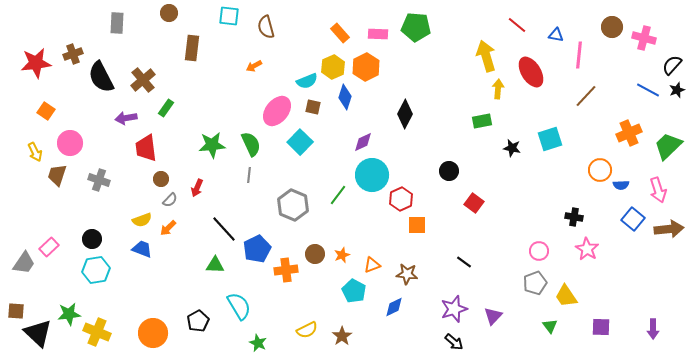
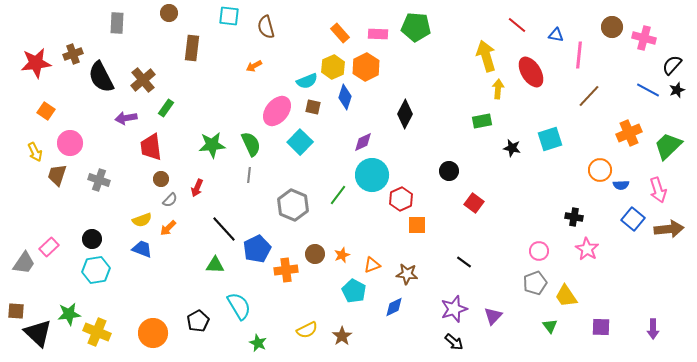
brown line at (586, 96): moved 3 px right
red trapezoid at (146, 148): moved 5 px right, 1 px up
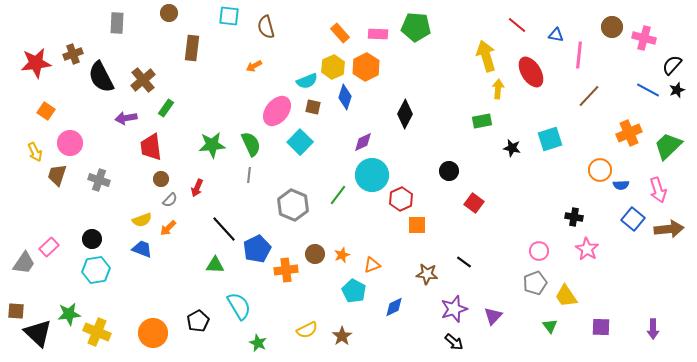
brown star at (407, 274): moved 20 px right
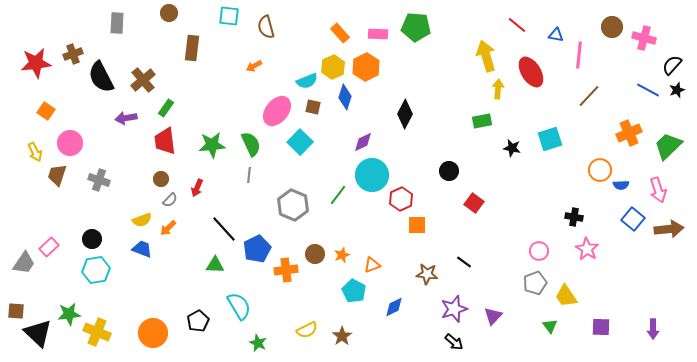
red trapezoid at (151, 147): moved 14 px right, 6 px up
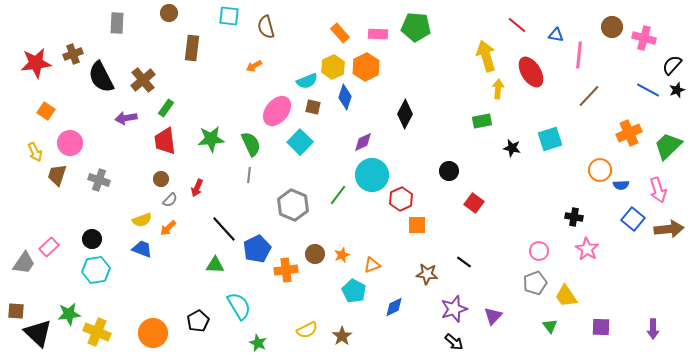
green star at (212, 145): moved 1 px left, 6 px up
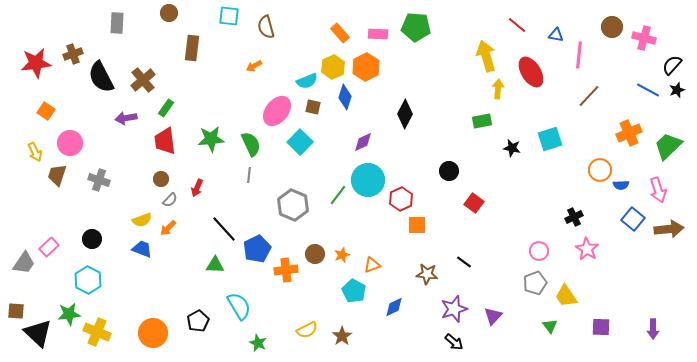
cyan circle at (372, 175): moved 4 px left, 5 px down
black cross at (574, 217): rotated 36 degrees counterclockwise
cyan hexagon at (96, 270): moved 8 px left, 10 px down; rotated 24 degrees counterclockwise
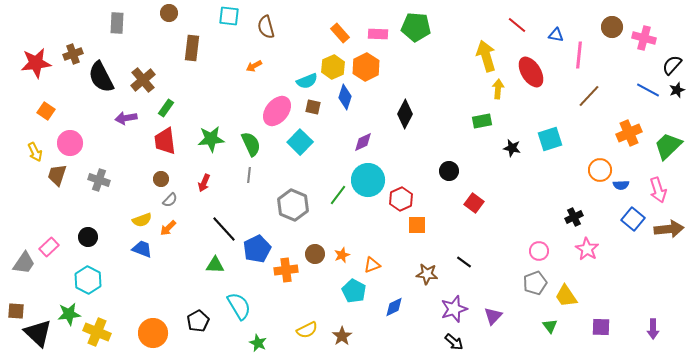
red arrow at (197, 188): moved 7 px right, 5 px up
black circle at (92, 239): moved 4 px left, 2 px up
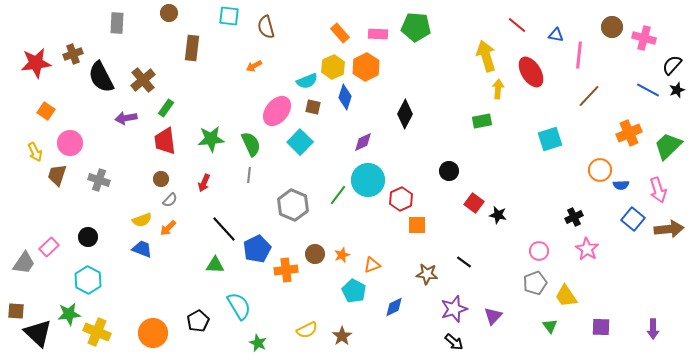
black star at (512, 148): moved 14 px left, 67 px down
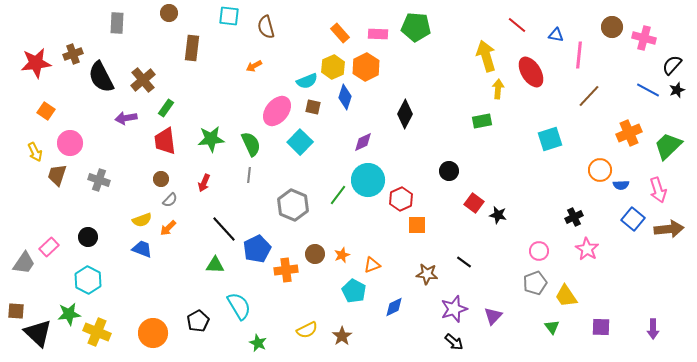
green triangle at (550, 326): moved 2 px right, 1 px down
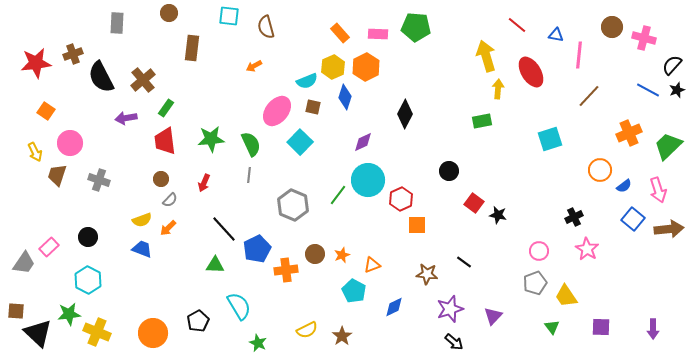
blue semicircle at (621, 185): moved 3 px right, 1 px down; rotated 35 degrees counterclockwise
purple star at (454, 309): moved 4 px left
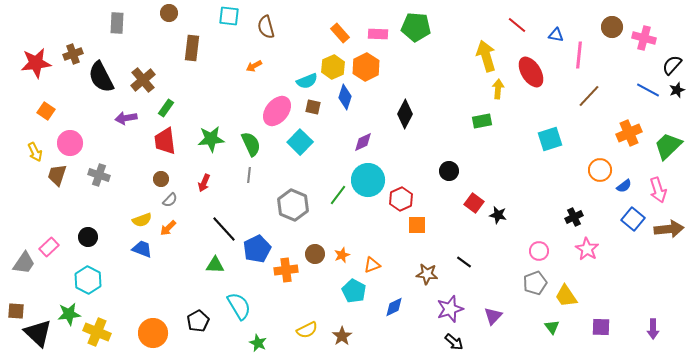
gray cross at (99, 180): moved 5 px up
